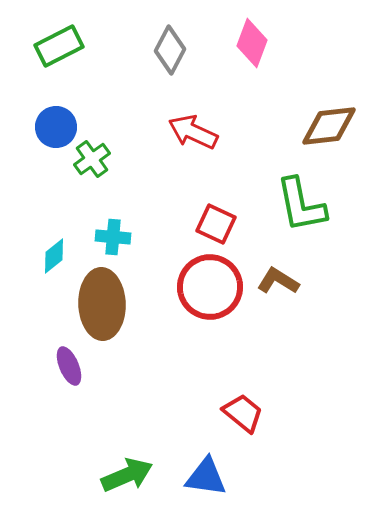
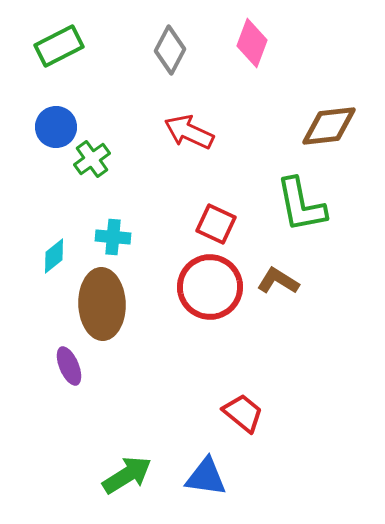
red arrow: moved 4 px left
green arrow: rotated 9 degrees counterclockwise
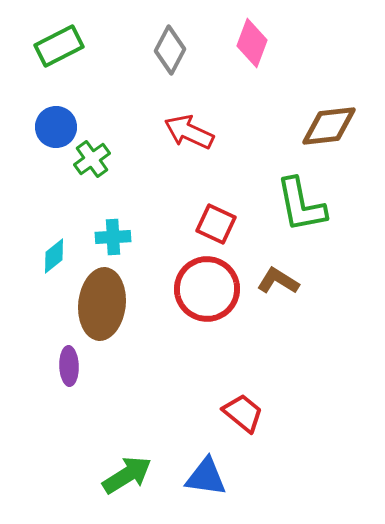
cyan cross: rotated 8 degrees counterclockwise
red circle: moved 3 px left, 2 px down
brown ellipse: rotated 8 degrees clockwise
purple ellipse: rotated 21 degrees clockwise
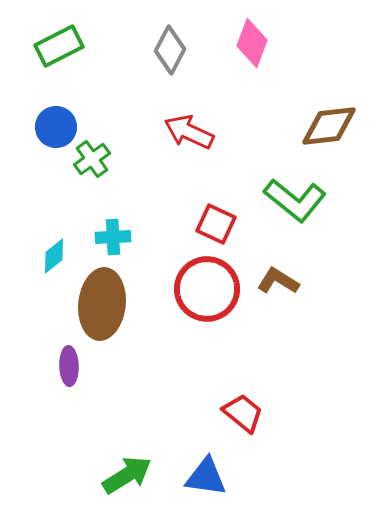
green L-shape: moved 6 px left, 5 px up; rotated 40 degrees counterclockwise
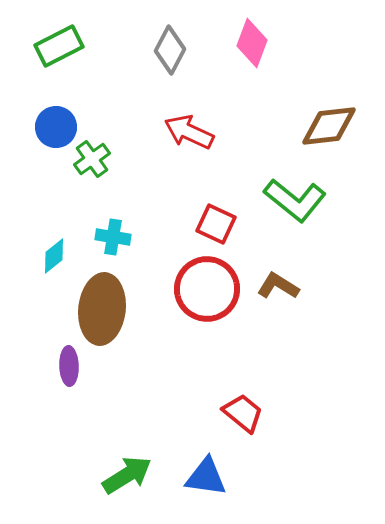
cyan cross: rotated 12 degrees clockwise
brown L-shape: moved 5 px down
brown ellipse: moved 5 px down
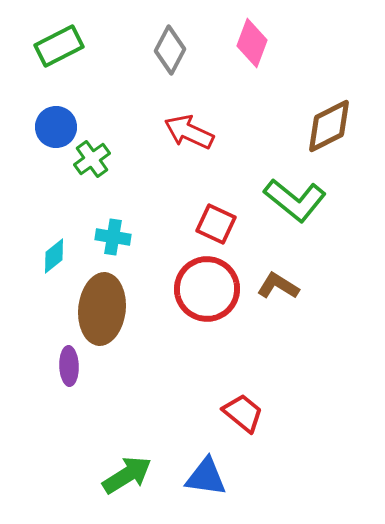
brown diamond: rotated 20 degrees counterclockwise
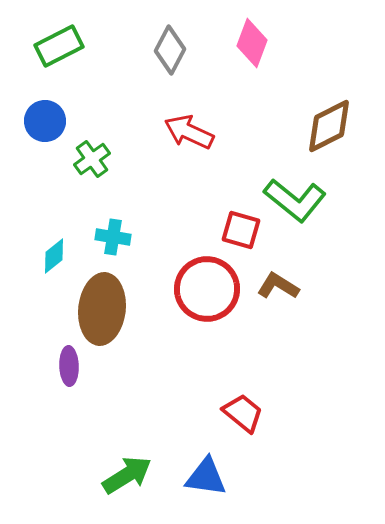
blue circle: moved 11 px left, 6 px up
red square: moved 25 px right, 6 px down; rotated 9 degrees counterclockwise
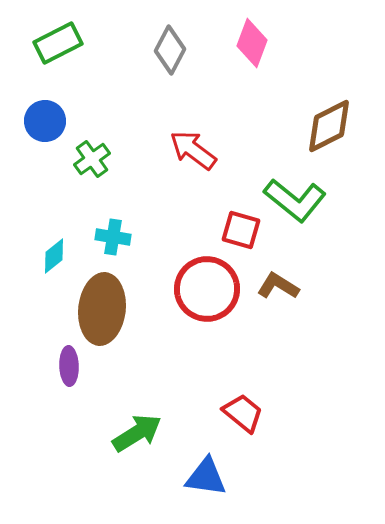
green rectangle: moved 1 px left, 3 px up
red arrow: moved 4 px right, 18 px down; rotated 12 degrees clockwise
green arrow: moved 10 px right, 42 px up
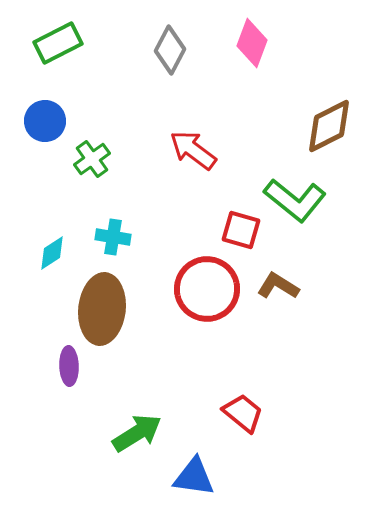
cyan diamond: moved 2 px left, 3 px up; rotated 6 degrees clockwise
blue triangle: moved 12 px left
